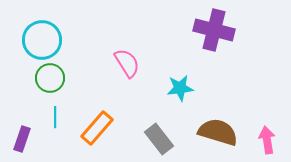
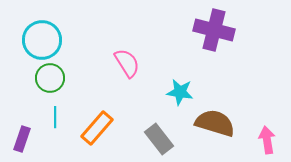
cyan star: moved 4 px down; rotated 16 degrees clockwise
brown semicircle: moved 3 px left, 9 px up
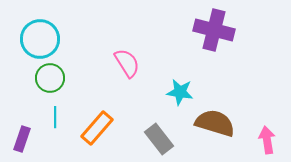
cyan circle: moved 2 px left, 1 px up
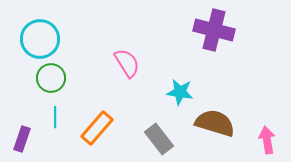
green circle: moved 1 px right
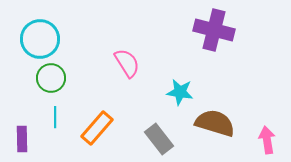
purple rectangle: rotated 20 degrees counterclockwise
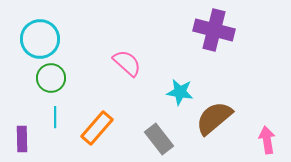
pink semicircle: rotated 16 degrees counterclockwise
brown semicircle: moved 1 px left, 5 px up; rotated 57 degrees counterclockwise
